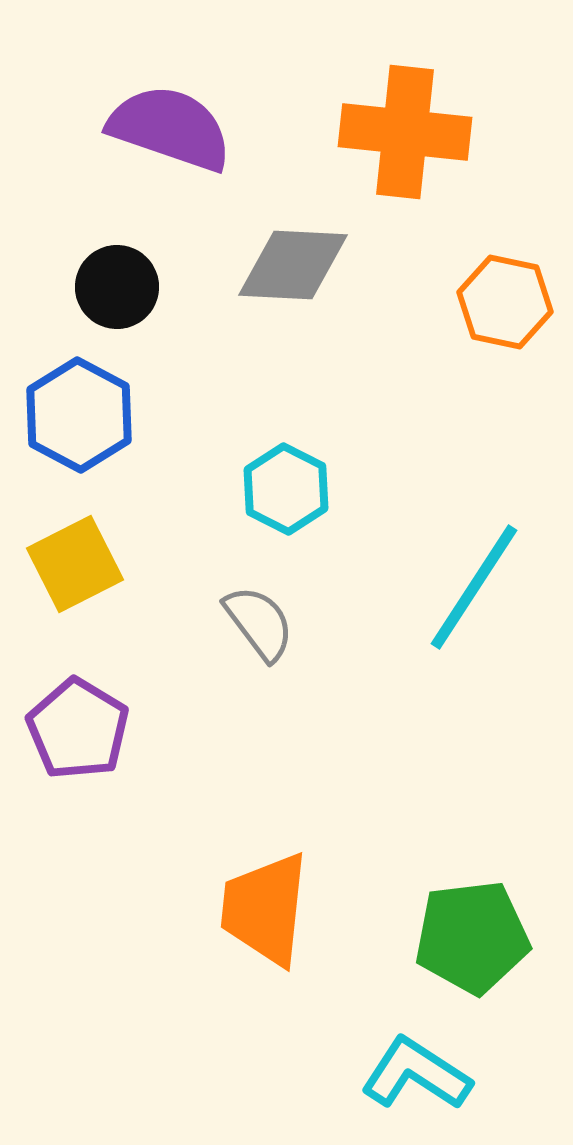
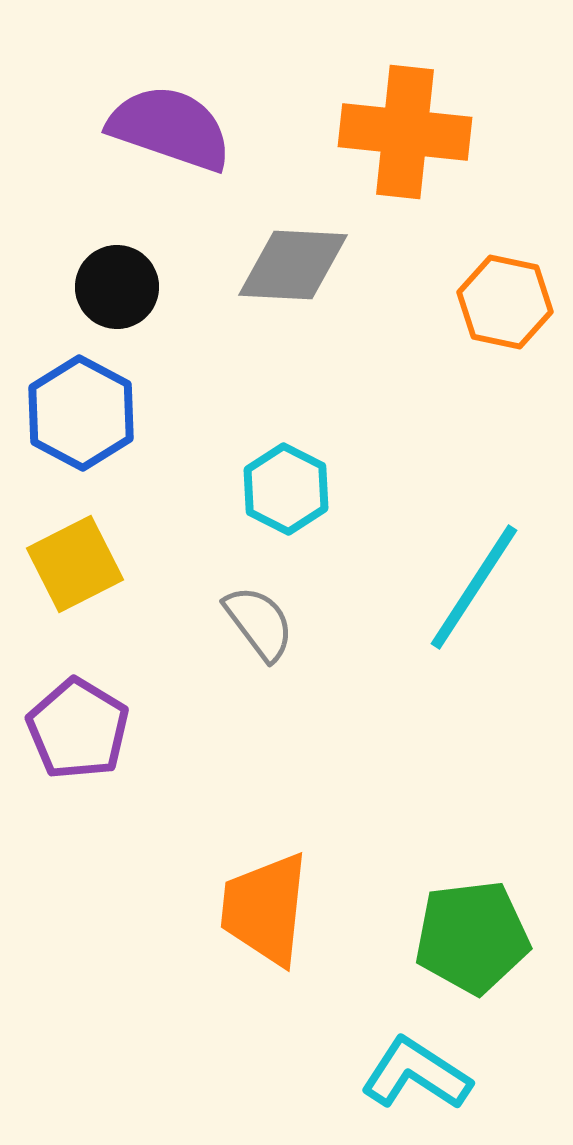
blue hexagon: moved 2 px right, 2 px up
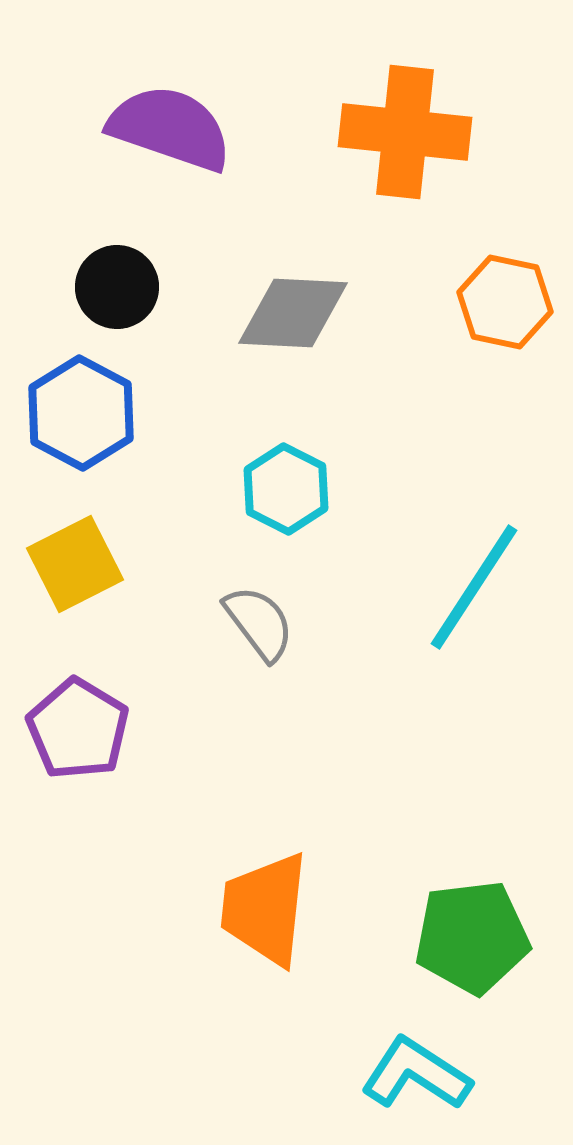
gray diamond: moved 48 px down
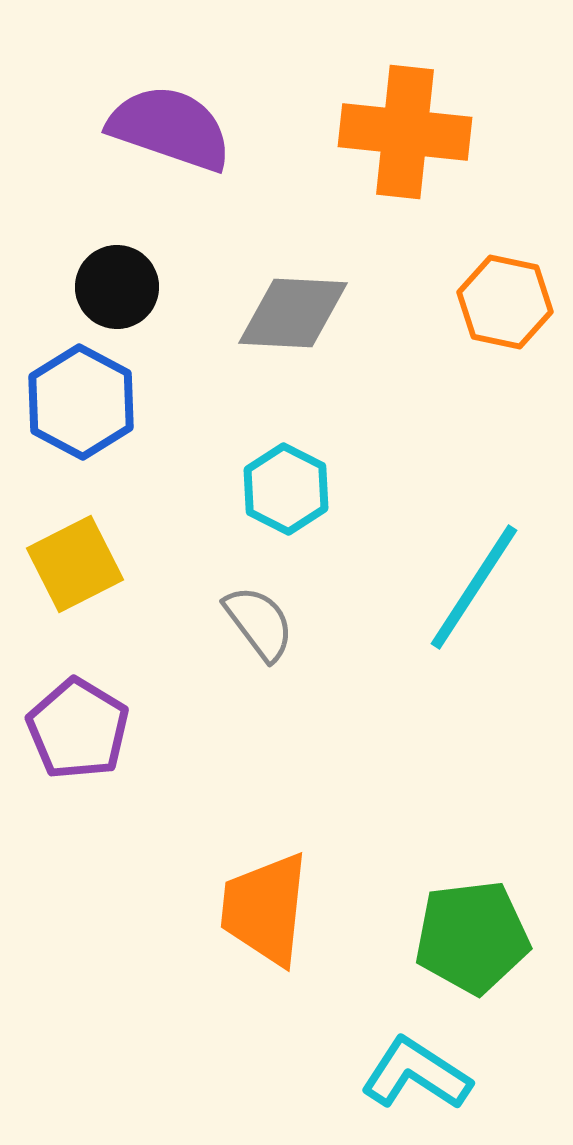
blue hexagon: moved 11 px up
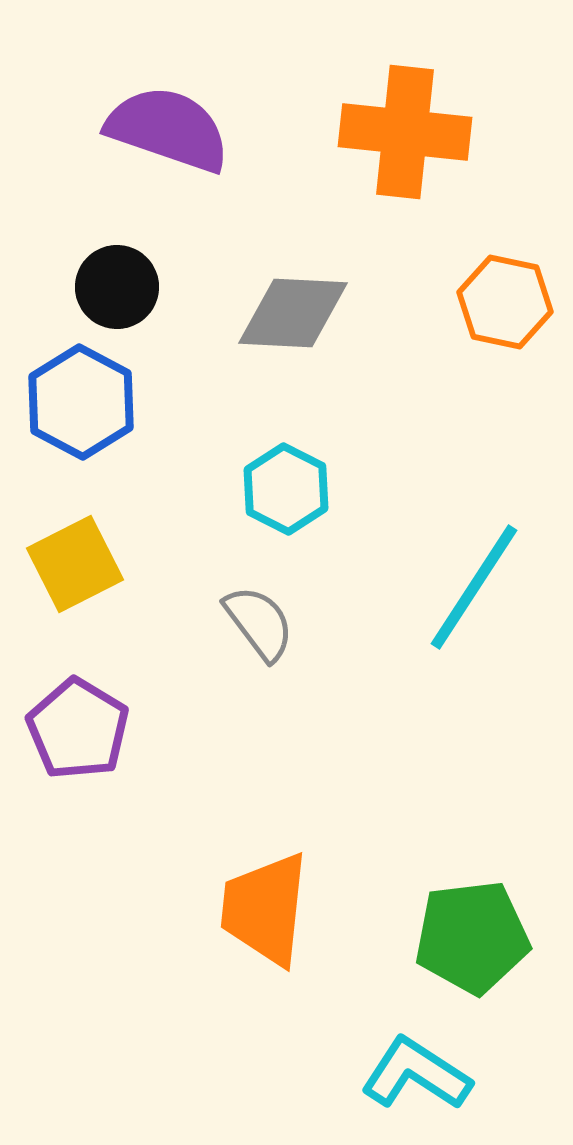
purple semicircle: moved 2 px left, 1 px down
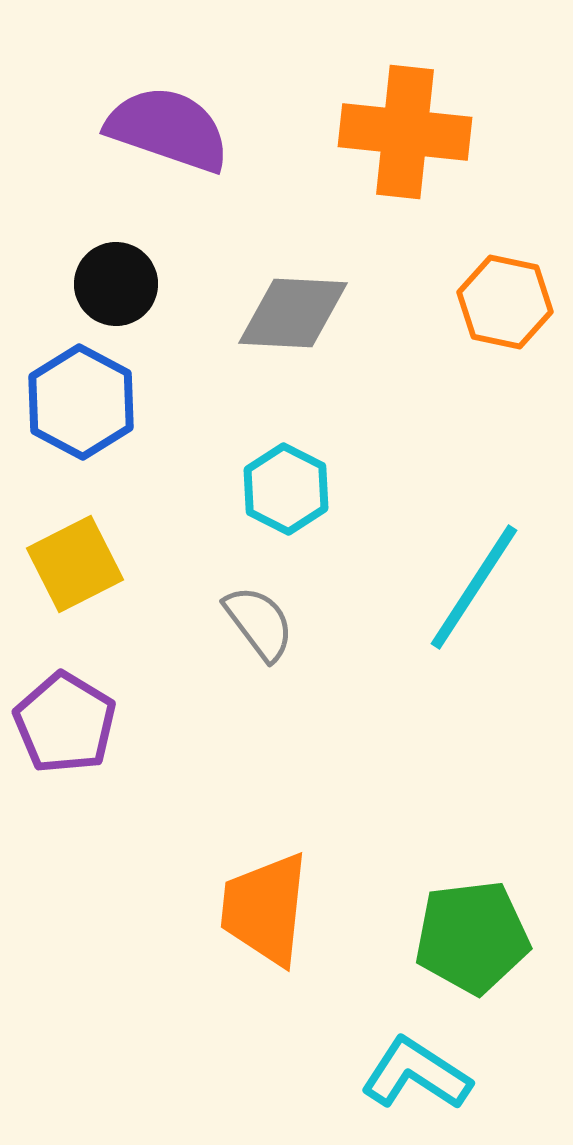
black circle: moved 1 px left, 3 px up
purple pentagon: moved 13 px left, 6 px up
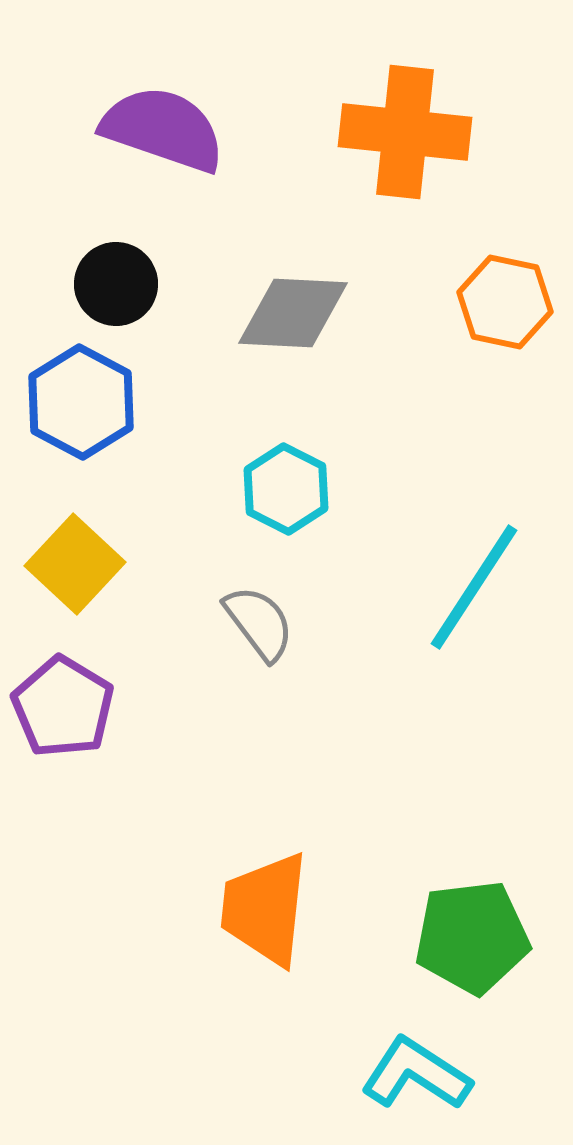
purple semicircle: moved 5 px left
yellow square: rotated 20 degrees counterclockwise
purple pentagon: moved 2 px left, 16 px up
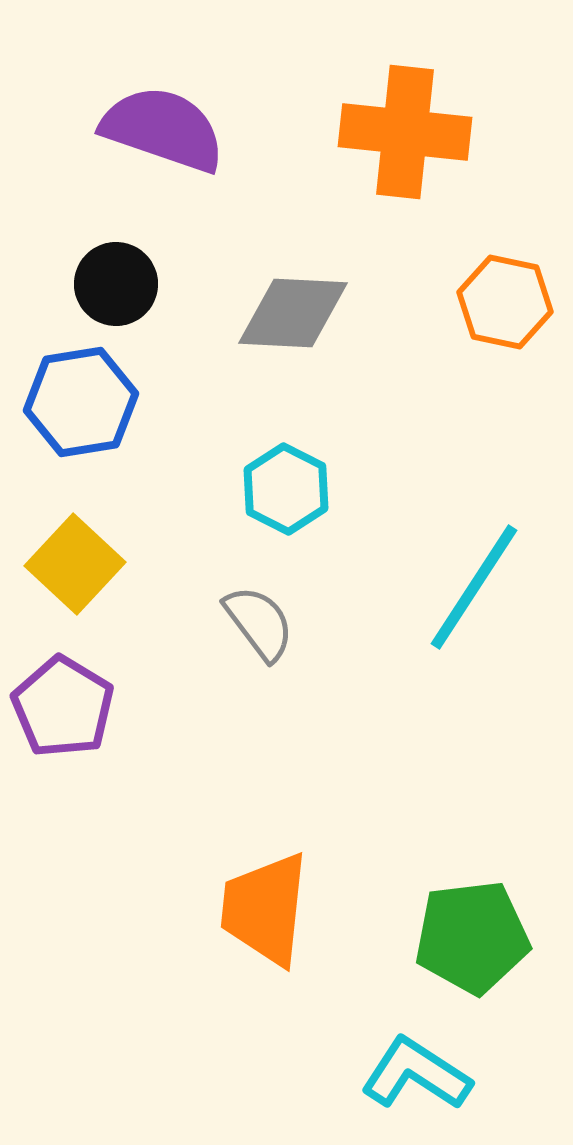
blue hexagon: rotated 23 degrees clockwise
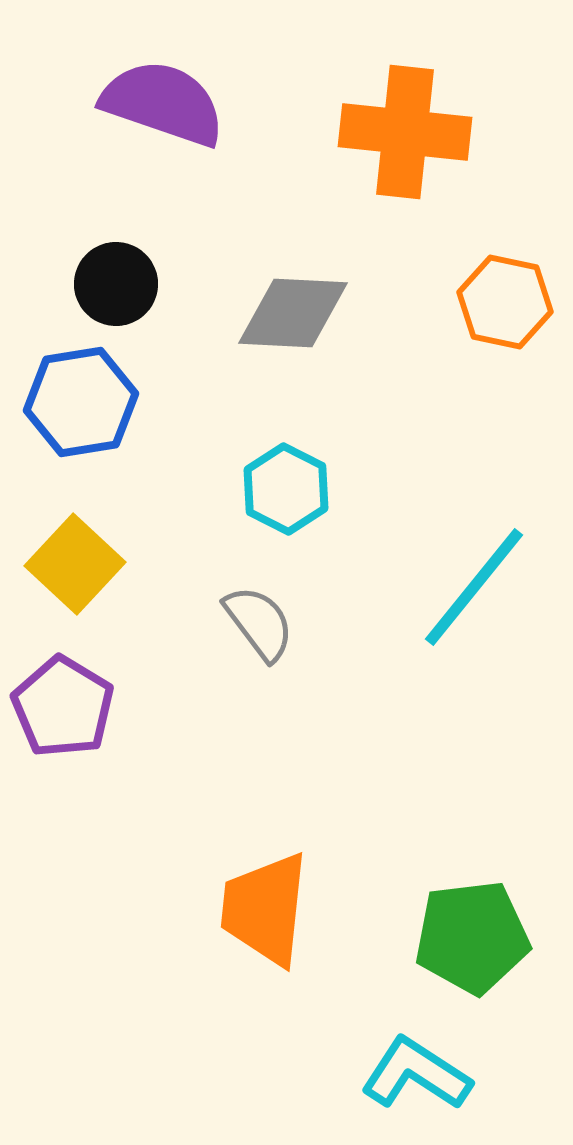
purple semicircle: moved 26 px up
cyan line: rotated 6 degrees clockwise
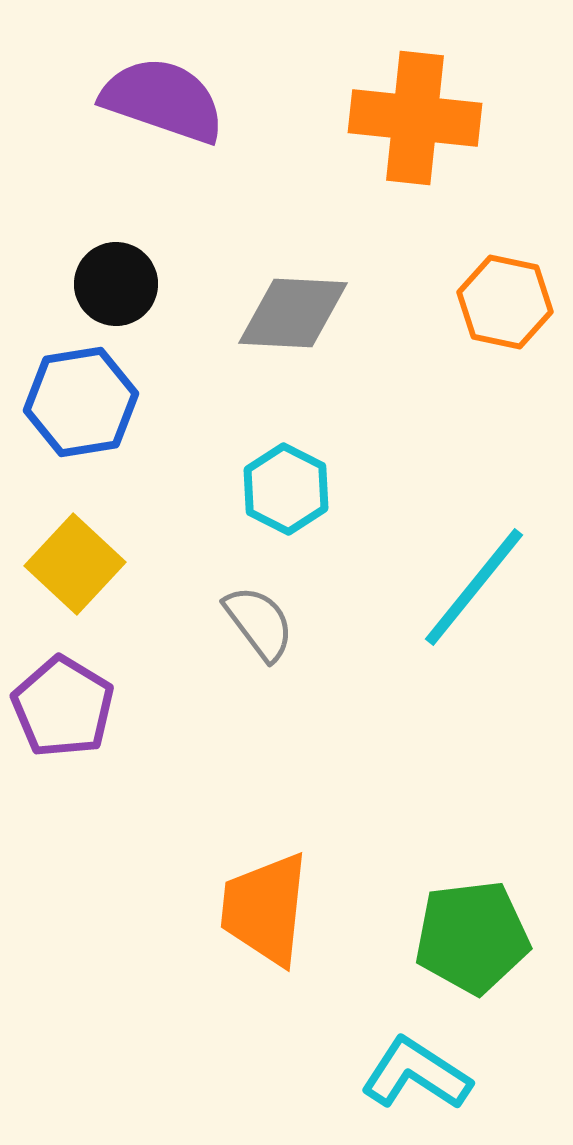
purple semicircle: moved 3 px up
orange cross: moved 10 px right, 14 px up
